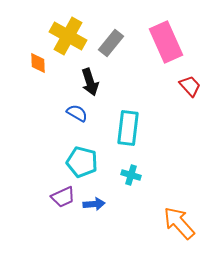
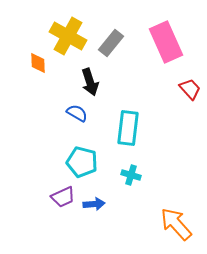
red trapezoid: moved 3 px down
orange arrow: moved 3 px left, 1 px down
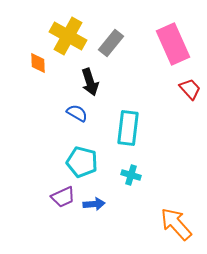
pink rectangle: moved 7 px right, 2 px down
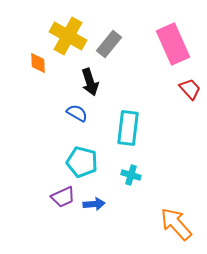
gray rectangle: moved 2 px left, 1 px down
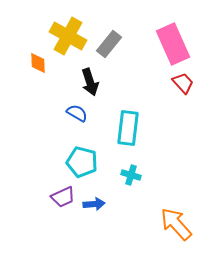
red trapezoid: moved 7 px left, 6 px up
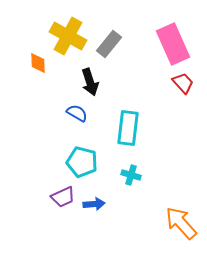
orange arrow: moved 5 px right, 1 px up
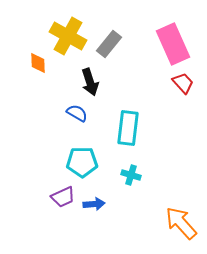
cyan pentagon: rotated 16 degrees counterclockwise
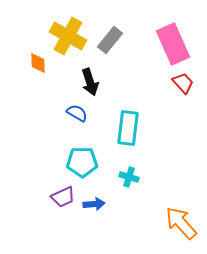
gray rectangle: moved 1 px right, 4 px up
cyan cross: moved 2 px left, 2 px down
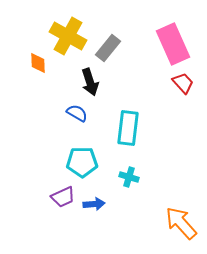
gray rectangle: moved 2 px left, 8 px down
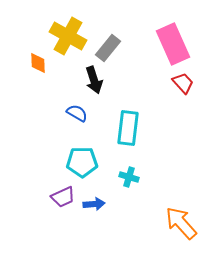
black arrow: moved 4 px right, 2 px up
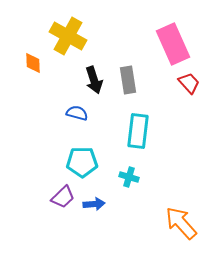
gray rectangle: moved 20 px right, 32 px down; rotated 48 degrees counterclockwise
orange diamond: moved 5 px left
red trapezoid: moved 6 px right
blue semicircle: rotated 15 degrees counterclockwise
cyan rectangle: moved 10 px right, 3 px down
purple trapezoid: rotated 20 degrees counterclockwise
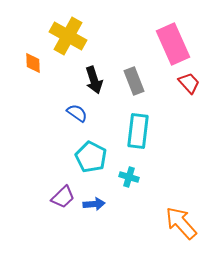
gray rectangle: moved 6 px right, 1 px down; rotated 12 degrees counterclockwise
blue semicircle: rotated 20 degrees clockwise
cyan pentagon: moved 9 px right, 5 px up; rotated 28 degrees clockwise
